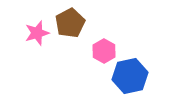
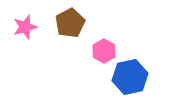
pink star: moved 12 px left, 6 px up
blue hexagon: moved 1 px down
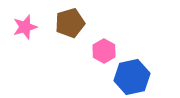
brown pentagon: rotated 12 degrees clockwise
blue hexagon: moved 2 px right
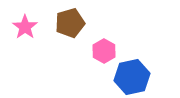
pink star: rotated 20 degrees counterclockwise
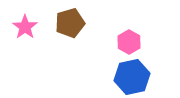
pink hexagon: moved 25 px right, 9 px up
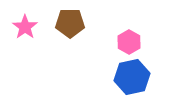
brown pentagon: rotated 16 degrees clockwise
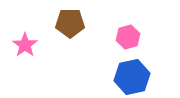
pink star: moved 18 px down
pink hexagon: moved 1 px left, 5 px up; rotated 15 degrees clockwise
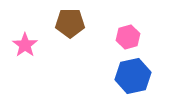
blue hexagon: moved 1 px right, 1 px up
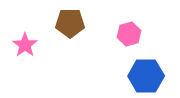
pink hexagon: moved 1 px right, 3 px up
blue hexagon: moved 13 px right; rotated 12 degrees clockwise
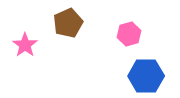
brown pentagon: moved 2 px left; rotated 24 degrees counterclockwise
